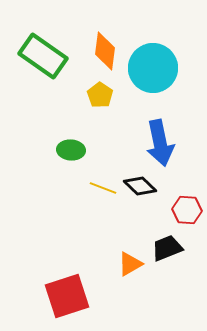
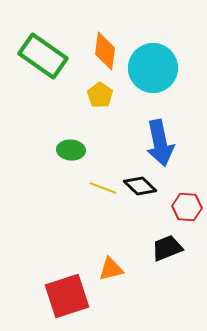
red hexagon: moved 3 px up
orange triangle: moved 19 px left, 5 px down; rotated 16 degrees clockwise
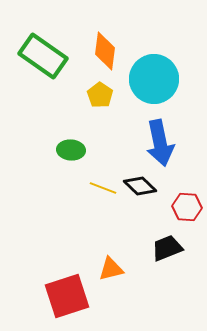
cyan circle: moved 1 px right, 11 px down
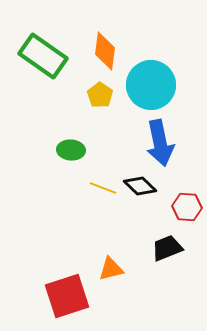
cyan circle: moved 3 px left, 6 px down
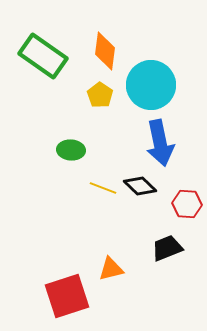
red hexagon: moved 3 px up
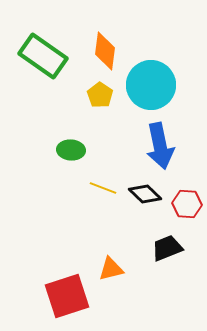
blue arrow: moved 3 px down
black diamond: moved 5 px right, 8 px down
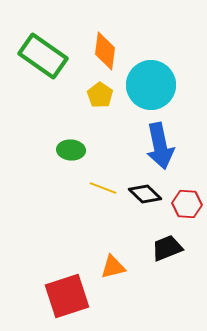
orange triangle: moved 2 px right, 2 px up
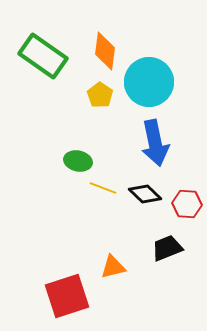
cyan circle: moved 2 px left, 3 px up
blue arrow: moved 5 px left, 3 px up
green ellipse: moved 7 px right, 11 px down; rotated 8 degrees clockwise
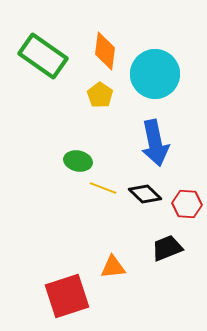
cyan circle: moved 6 px right, 8 px up
orange triangle: rotated 8 degrees clockwise
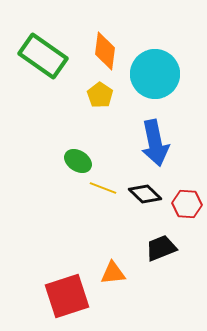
green ellipse: rotated 20 degrees clockwise
black trapezoid: moved 6 px left
orange triangle: moved 6 px down
